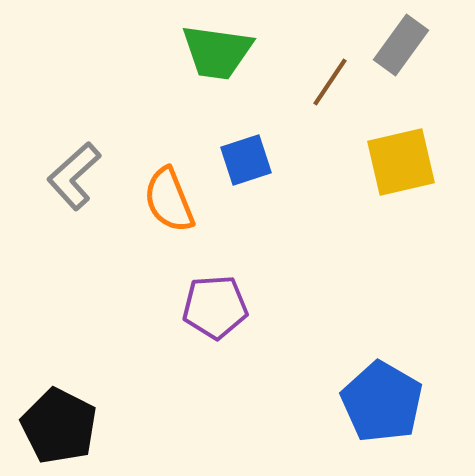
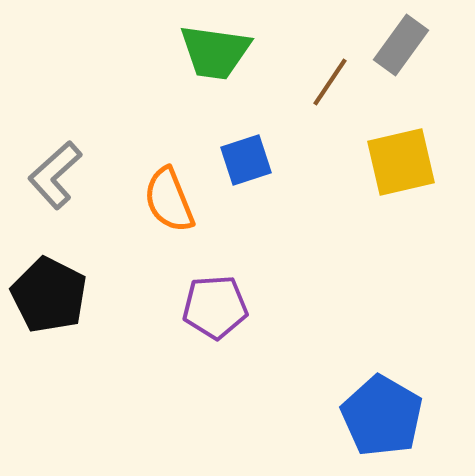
green trapezoid: moved 2 px left
gray L-shape: moved 19 px left, 1 px up
blue pentagon: moved 14 px down
black pentagon: moved 10 px left, 131 px up
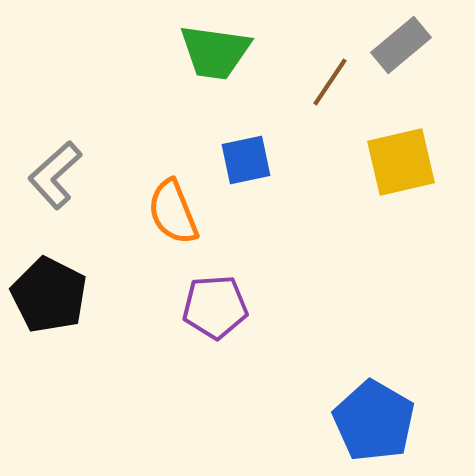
gray rectangle: rotated 14 degrees clockwise
blue square: rotated 6 degrees clockwise
orange semicircle: moved 4 px right, 12 px down
blue pentagon: moved 8 px left, 5 px down
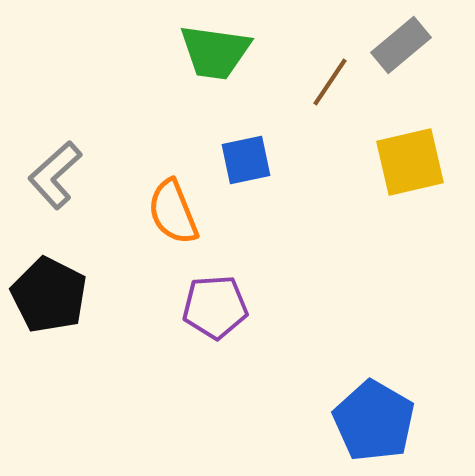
yellow square: moved 9 px right
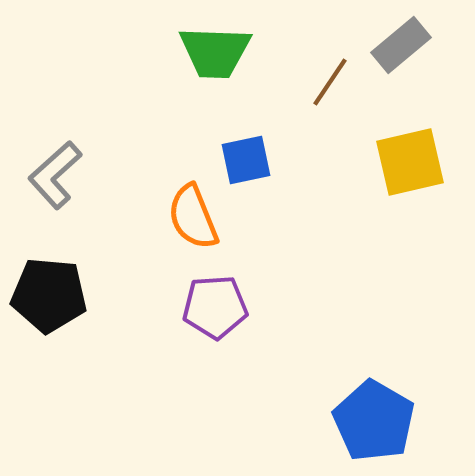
green trapezoid: rotated 6 degrees counterclockwise
orange semicircle: moved 20 px right, 5 px down
black pentagon: rotated 22 degrees counterclockwise
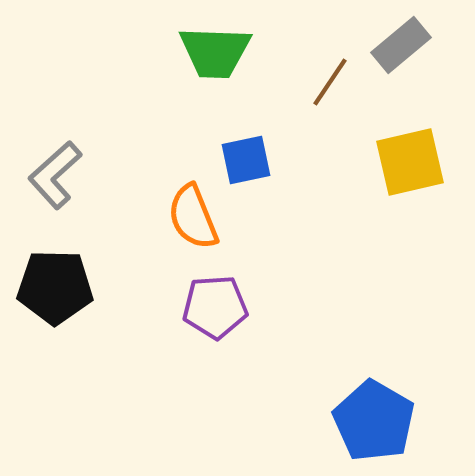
black pentagon: moved 6 px right, 8 px up; rotated 4 degrees counterclockwise
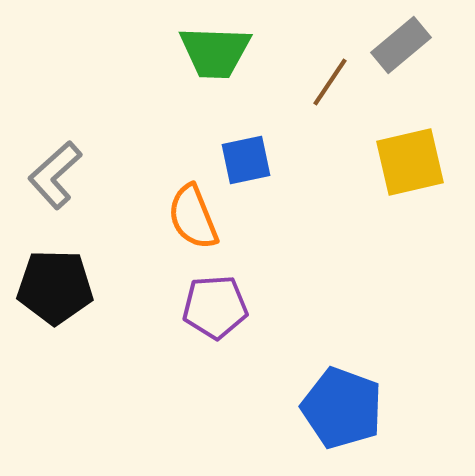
blue pentagon: moved 32 px left, 13 px up; rotated 10 degrees counterclockwise
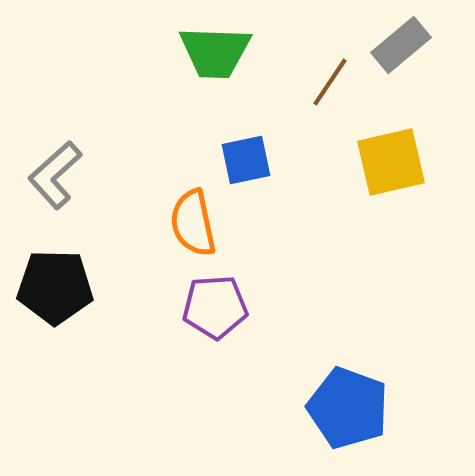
yellow square: moved 19 px left
orange semicircle: moved 6 px down; rotated 10 degrees clockwise
blue pentagon: moved 6 px right
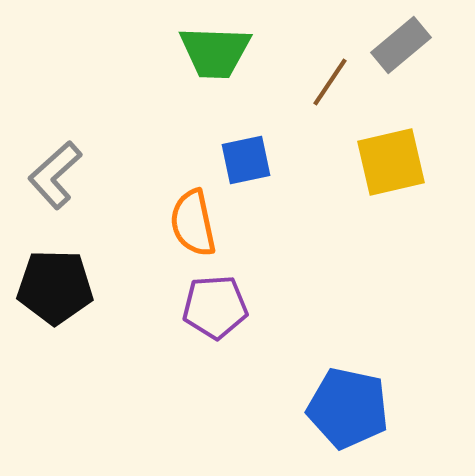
blue pentagon: rotated 8 degrees counterclockwise
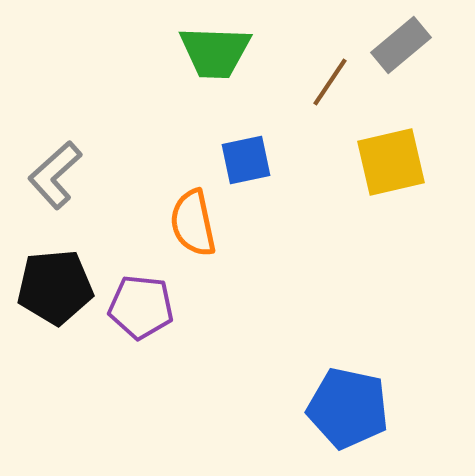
black pentagon: rotated 6 degrees counterclockwise
purple pentagon: moved 74 px left; rotated 10 degrees clockwise
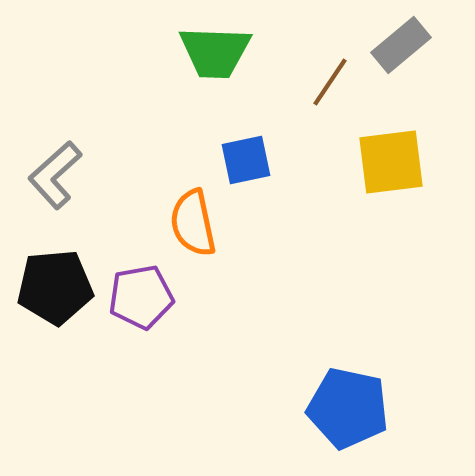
yellow square: rotated 6 degrees clockwise
purple pentagon: moved 10 px up; rotated 16 degrees counterclockwise
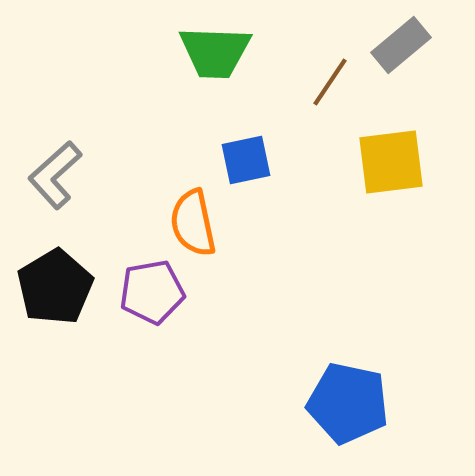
black pentagon: rotated 26 degrees counterclockwise
purple pentagon: moved 11 px right, 5 px up
blue pentagon: moved 5 px up
